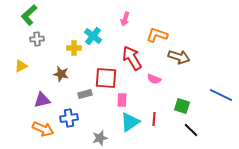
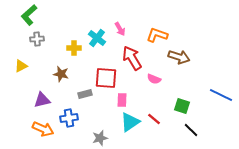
pink arrow: moved 5 px left, 10 px down; rotated 48 degrees counterclockwise
cyan cross: moved 4 px right, 2 px down
red line: rotated 56 degrees counterclockwise
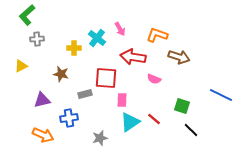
green L-shape: moved 2 px left
red arrow: moved 1 px right, 1 px up; rotated 50 degrees counterclockwise
orange arrow: moved 6 px down
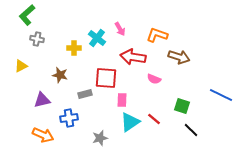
gray cross: rotated 16 degrees clockwise
brown star: moved 1 px left, 1 px down
